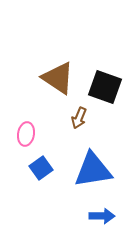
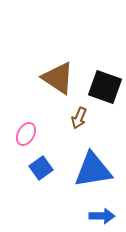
pink ellipse: rotated 20 degrees clockwise
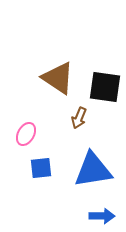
black square: rotated 12 degrees counterclockwise
blue square: rotated 30 degrees clockwise
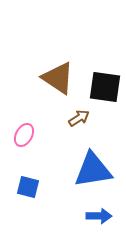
brown arrow: rotated 145 degrees counterclockwise
pink ellipse: moved 2 px left, 1 px down
blue square: moved 13 px left, 19 px down; rotated 20 degrees clockwise
blue arrow: moved 3 px left
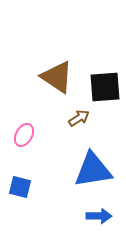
brown triangle: moved 1 px left, 1 px up
black square: rotated 12 degrees counterclockwise
blue square: moved 8 px left
